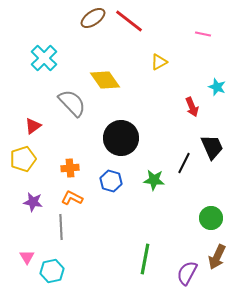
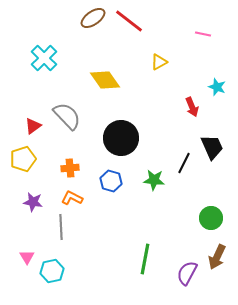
gray semicircle: moved 5 px left, 13 px down
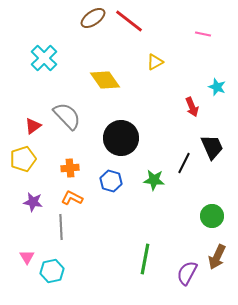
yellow triangle: moved 4 px left
green circle: moved 1 px right, 2 px up
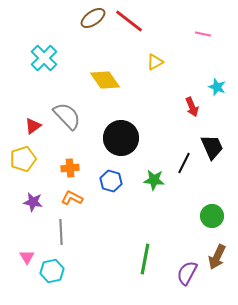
gray line: moved 5 px down
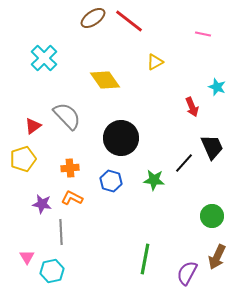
black line: rotated 15 degrees clockwise
purple star: moved 9 px right, 2 px down
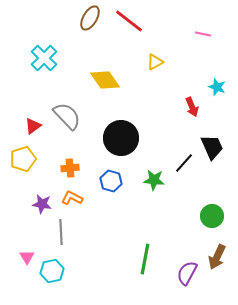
brown ellipse: moved 3 px left; rotated 25 degrees counterclockwise
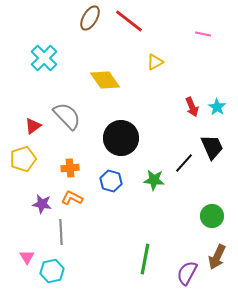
cyan star: moved 20 px down; rotated 12 degrees clockwise
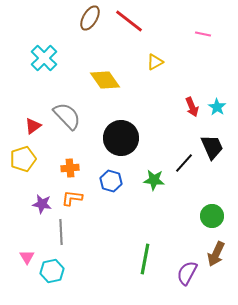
orange L-shape: rotated 20 degrees counterclockwise
brown arrow: moved 1 px left, 3 px up
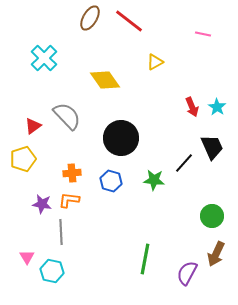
orange cross: moved 2 px right, 5 px down
orange L-shape: moved 3 px left, 2 px down
cyan hexagon: rotated 25 degrees clockwise
